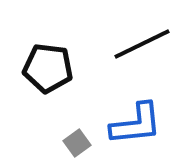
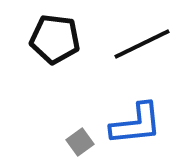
black pentagon: moved 7 px right, 29 px up
gray square: moved 3 px right, 1 px up
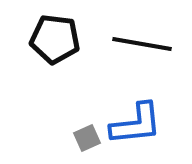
black line: rotated 36 degrees clockwise
gray square: moved 7 px right, 4 px up; rotated 12 degrees clockwise
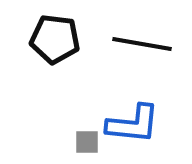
blue L-shape: moved 3 px left; rotated 12 degrees clockwise
gray square: moved 4 px down; rotated 24 degrees clockwise
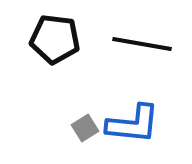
gray square: moved 2 px left, 14 px up; rotated 32 degrees counterclockwise
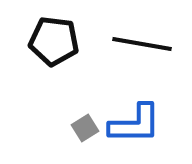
black pentagon: moved 1 px left, 2 px down
blue L-shape: moved 2 px right; rotated 6 degrees counterclockwise
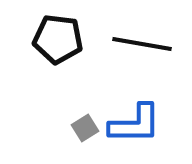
black pentagon: moved 4 px right, 2 px up
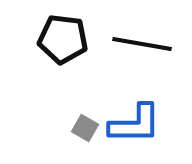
black pentagon: moved 5 px right
gray square: rotated 28 degrees counterclockwise
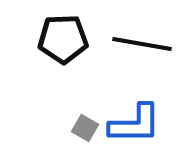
black pentagon: rotated 9 degrees counterclockwise
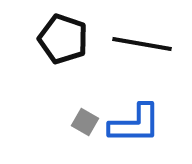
black pentagon: rotated 21 degrees clockwise
gray square: moved 6 px up
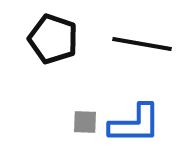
black pentagon: moved 10 px left
gray square: rotated 28 degrees counterclockwise
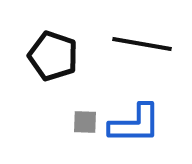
black pentagon: moved 17 px down
